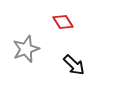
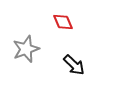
red diamond: rotated 10 degrees clockwise
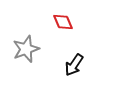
black arrow: rotated 80 degrees clockwise
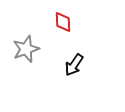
red diamond: rotated 20 degrees clockwise
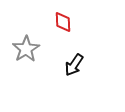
gray star: rotated 12 degrees counterclockwise
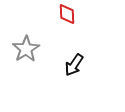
red diamond: moved 4 px right, 8 px up
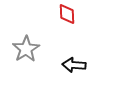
black arrow: rotated 60 degrees clockwise
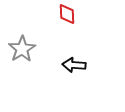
gray star: moved 4 px left
